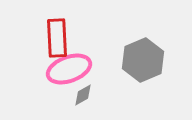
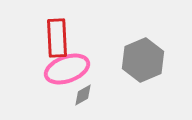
pink ellipse: moved 2 px left
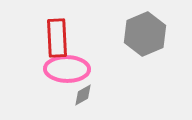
gray hexagon: moved 2 px right, 26 px up
pink ellipse: rotated 21 degrees clockwise
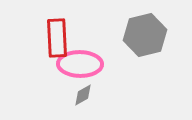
gray hexagon: moved 1 px down; rotated 9 degrees clockwise
pink ellipse: moved 13 px right, 5 px up
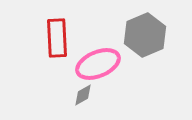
gray hexagon: rotated 9 degrees counterclockwise
pink ellipse: moved 18 px right; rotated 24 degrees counterclockwise
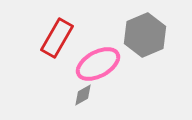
red rectangle: rotated 33 degrees clockwise
pink ellipse: rotated 6 degrees counterclockwise
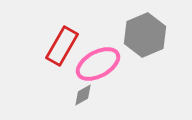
red rectangle: moved 5 px right, 8 px down
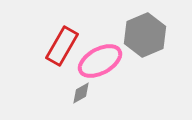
pink ellipse: moved 2 px right, 3 px up
gray diamond: moved 2 px left, 2 px up
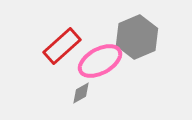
gray hexagon: moved 8 px left, 2 px down
red rectangle: rotated 18 degrees clockwise
